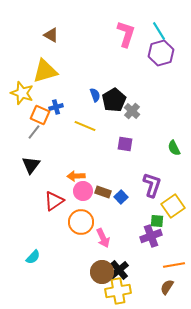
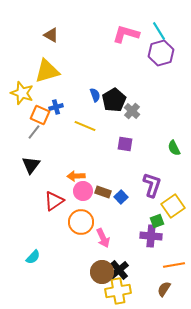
pink L-shape: rotated 92 degrees counterclockwise
yellow triangle: moved 2 px right
green square: rotated 24 degrees counterclockwise
purple cross: rotated 25 degrees clockwise
brown semicircle: moved 3 px left, 2 px down
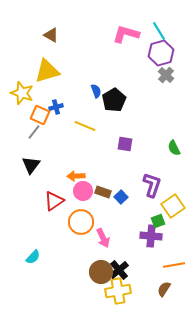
blue semicircle: moved 1 px right, 4 px up
gray cross: moved 34 px right, 36 px up
green square: moved 1 px right
brown circle: moved 1 px left
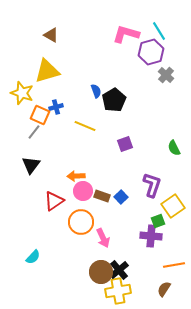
purple hexagon: moved 10 px left, 1 px up
purple square: rotated 28 degrees counterclockwise
brown rectangle: moved 1 px left, 4 px down
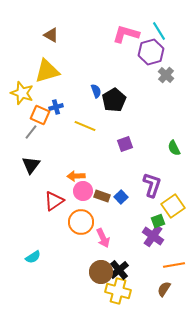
gray line: moved 3 px left
purple cross: moved 2 px right; rotated 30 degrees clockwise
cyan semicircle: rotated 14 degrees clockwise
yellow cross: rotated 25 degrees clockwise
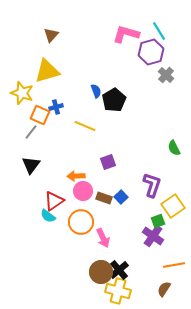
brown triangle: rotated 42 degrees clockwise
purple square: moved 17 px left, 18 px down
brown rectangle: moved 2 px right, 2 px down
cyan semicircle: moved 15 px right, 41 px up; rotated 70 degrees clockwise
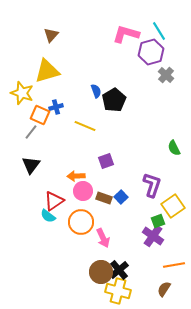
purple square: moved 2 px left, 1 px up
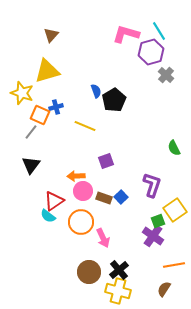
yellow square: moved 2 px right, 4 px down
brown circle: moved 12 px left
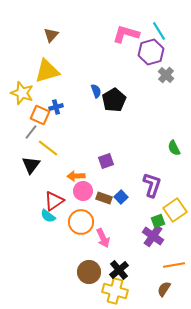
yellow line: moved 37 px left, 22 px down; rotated 15 degrees clockwise
yellow cross: moved 3 px left
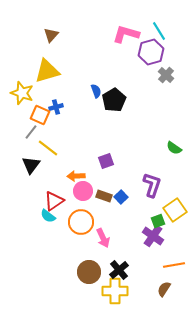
green semicircle: rotated 28 degrees counterclockwise
brown rectangle: moved 2 px up
yellow cross: rotated 15 degrees counterclockwise
